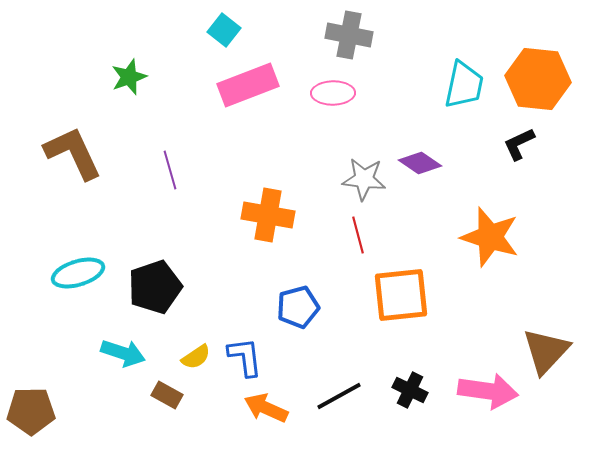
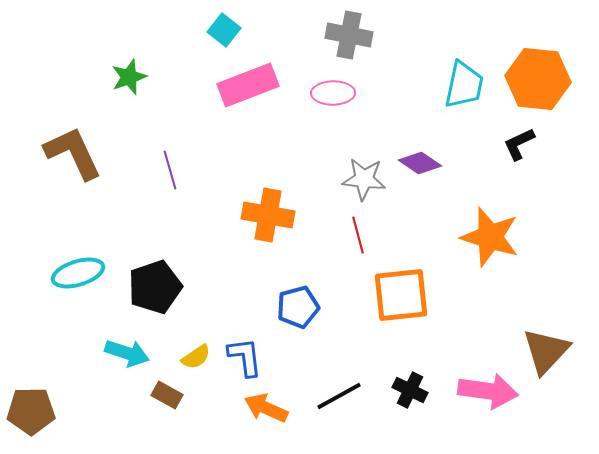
cyan arrow: moved 4 px right
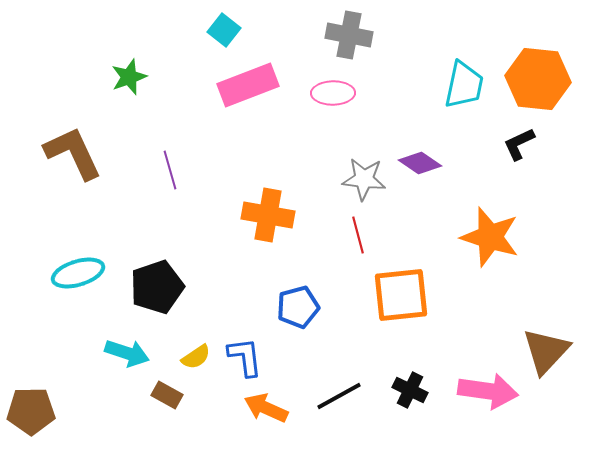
black pentagon: moved 2 px right
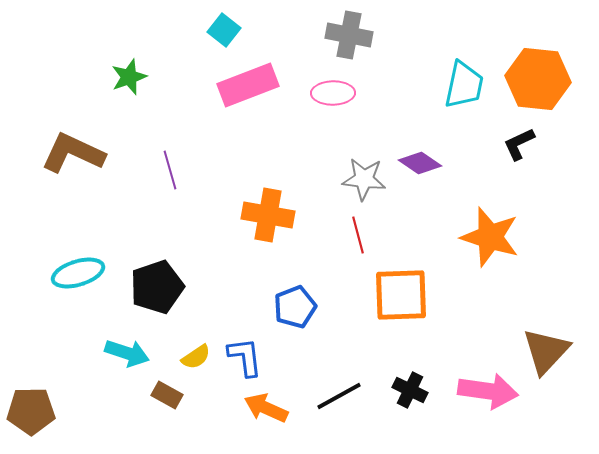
brown L-shape: rotated 40 degrees counterclockwise
orange square: rotated 4 degrees clockwise
blue pentagon: moved 3 px left; rotated 6 degrees counterclockwise
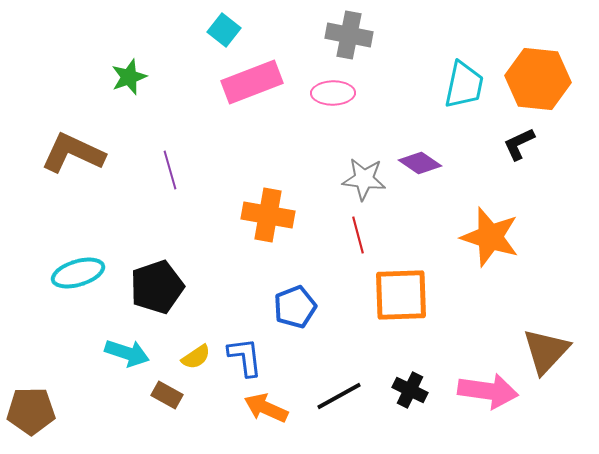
pink rectangle: moved 4 px right, 3 px up
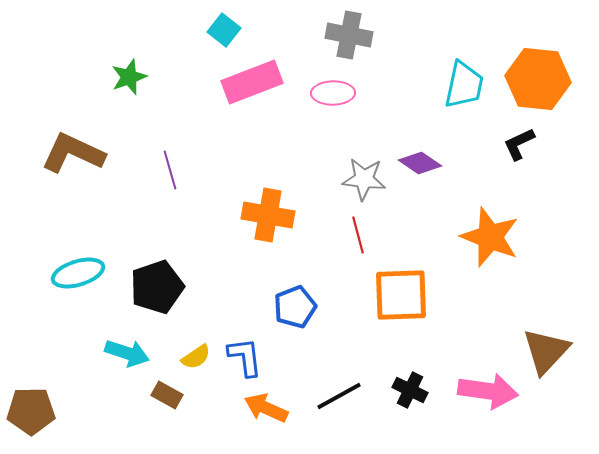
orange star: rotated 4 degrees clockwise
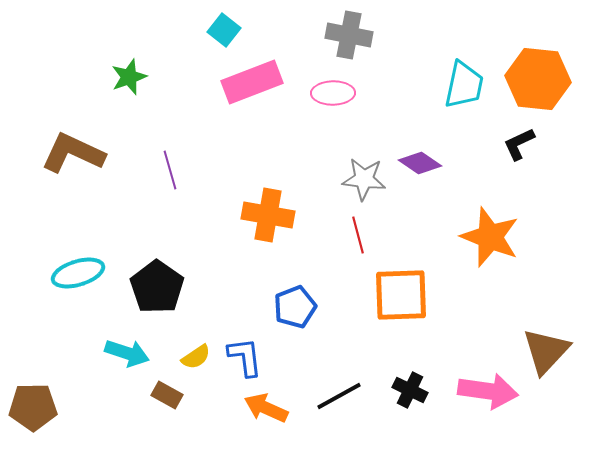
black pentagon: rotated 18 degrees counterclockwise
brown pentagon: moved 2 px right, 4 px up
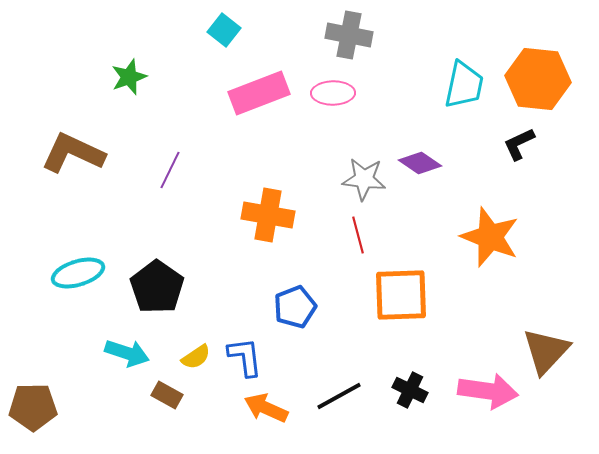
pink rectangle: moved 7 px right, 11 px down
purple line: rotated 42 degrees clockwise
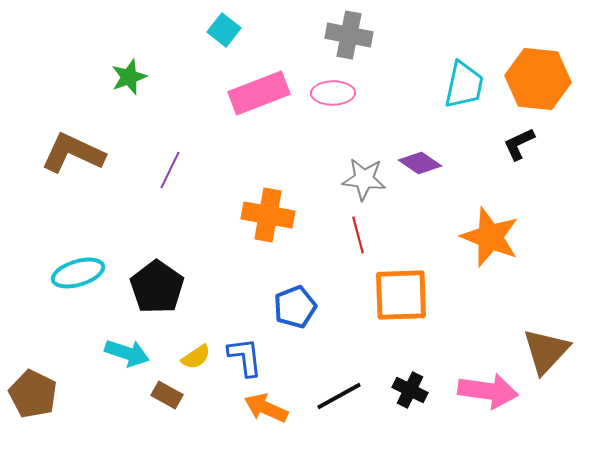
brown pentagon: moved 13 px up; rotated 27 degrees clockwise
